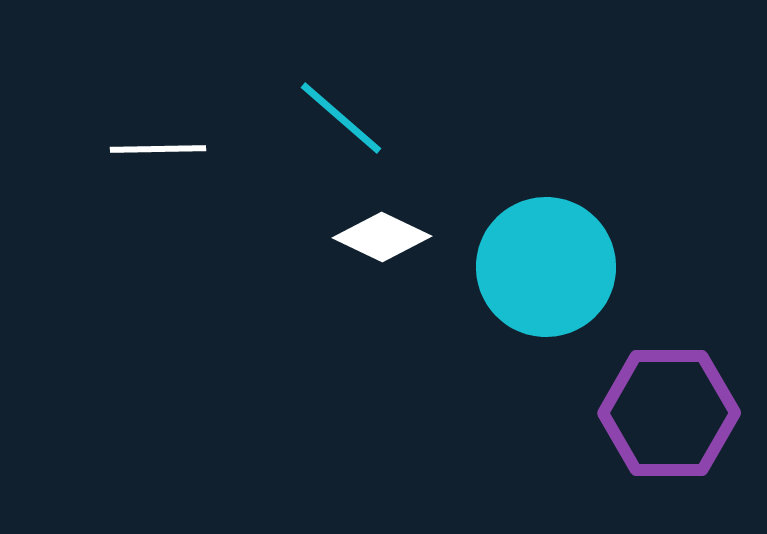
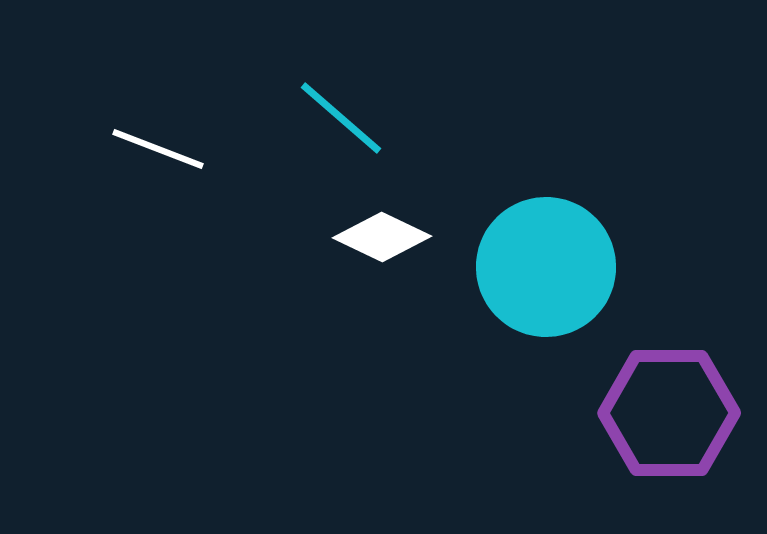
white line: rotated 22 degrees clockwise
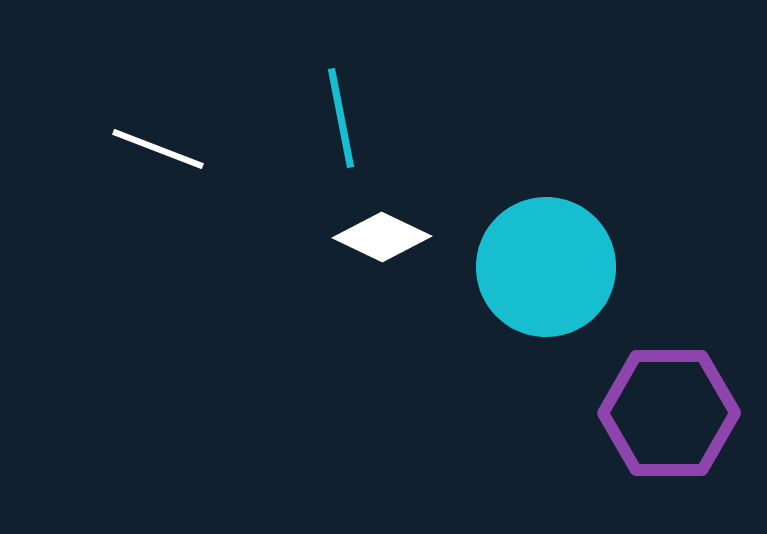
cyan line: rotated 38 degrees clockwise
